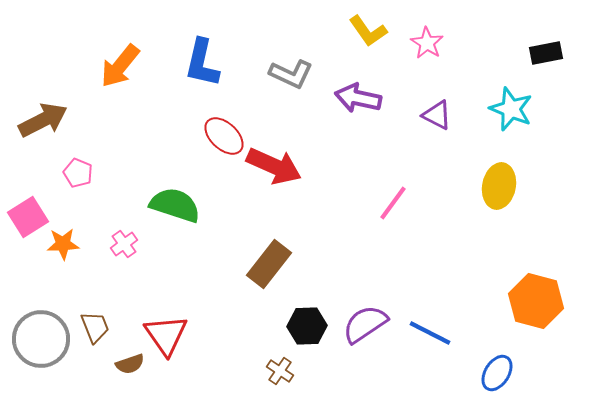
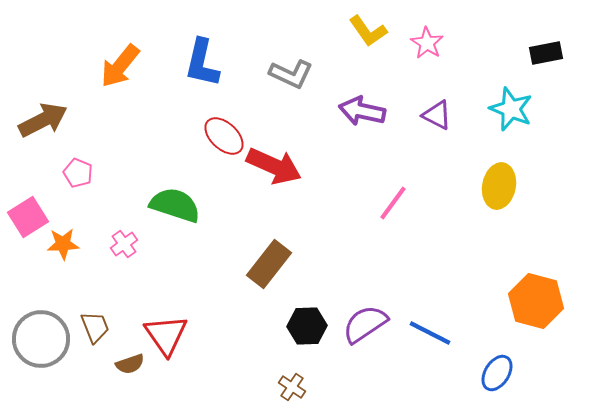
purple arrow: moved 4 px right, 13 px down
brown cross: moved 12 px right, 16 px down
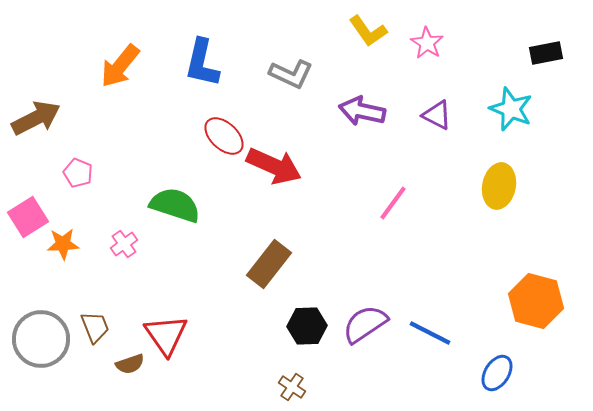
brown arrow: moved 7 px left, 2 px up
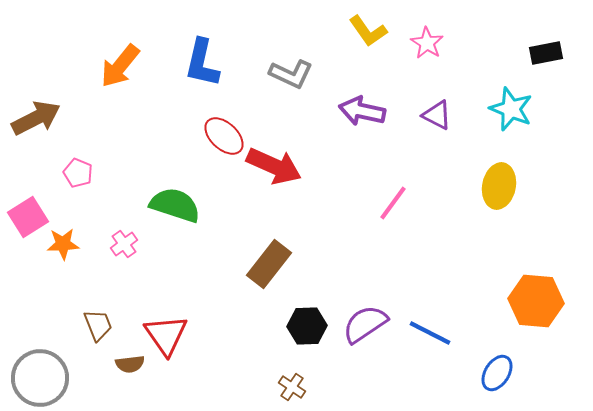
orange hexagon: rotated 10 degrees counterclockwise
brown trapezoid: moved 3 px right, 2 px up
gray circle: moved 1 px left, 39 px down
brown semicircle: rotated 12 degrees clockwise
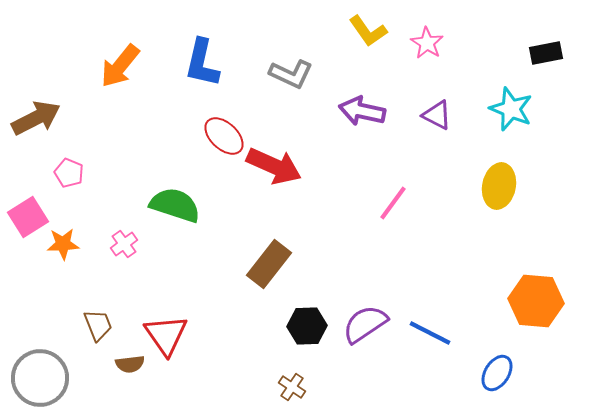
pink pentagon: moved 9 px left
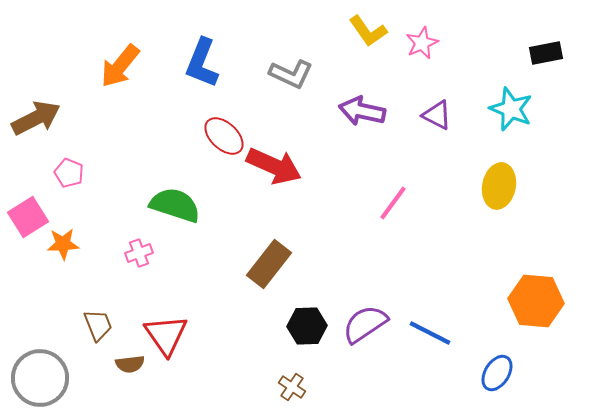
pink star: moved 5 px left; rotated 16 degrees clockwise
blue L-shape: rotated 9 degrees clockwise
pink cross: moved 15 px right, 9 px down; rotated 16 degrees clockwise
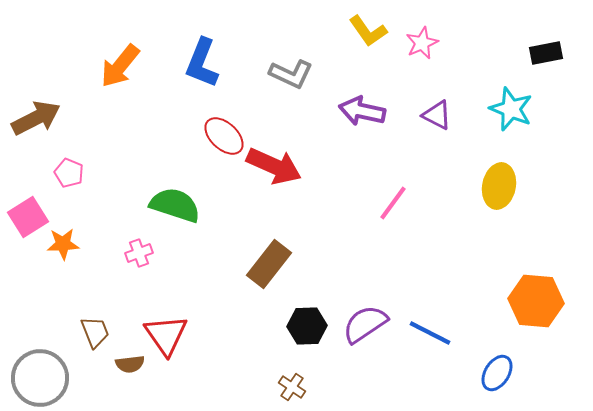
brown trapezoid: moved 3 px left, 7 px down
